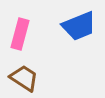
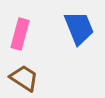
blue trapezoid: moved 2 px down; rotated 90 degrees counterclockwise
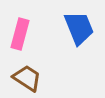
brown trapezoid: moved 3 px right
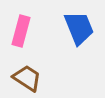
pink rectangle: moved 1 px right, 3 px up
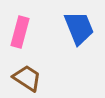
pink rectangle: moved 1 px left, 1 px down
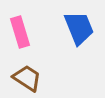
pink rectangle: rotated 32 degrees counterclockwise
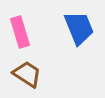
brown trapezoid: moved 4 px up
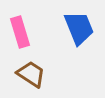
brown trapezoid: moved 4 px right
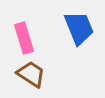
pink rectangle: moved 4 px right, 6 px down
